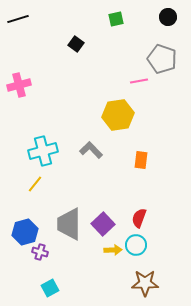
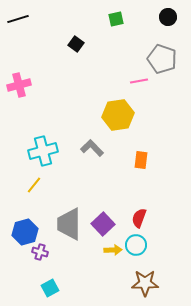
gray L-shape: moved 1 px right, 2 px up
yellow line: moved 1 px left, 1 px down
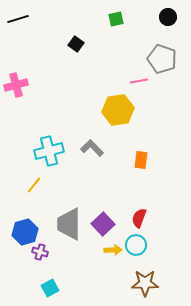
pink cross: moved 3 px left
yellow hexagon: moved 5 px up
cyan cross: moved 6 px right
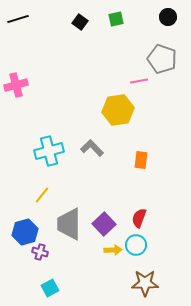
black square: moved 4 px right, 22 px up
yellow line: moved 8 px right, 10 px down
purple square: moved 1 px right
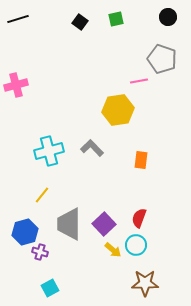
yellow arrow: rotated 42 degrees clockwise
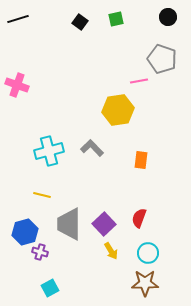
pink cross: moved 1 px right; rotated 35 degrees clockwise
yellow line: rotated 66 degrees clockwise
cyan circle: moved 12 px right, 8 px down
yellow arrow: moved 2 px left, 1 px down; rotated 18 degrees clockwise
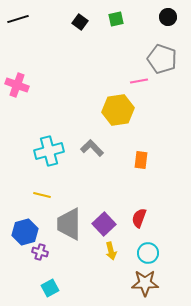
yellow arrow: rotated 18 degrees clockwise
